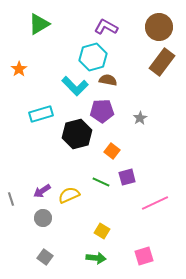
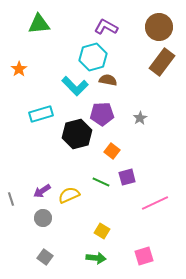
green triangle: rotated 25 degrees clockwise
purple pentagon: moved 3 px down
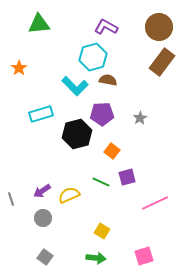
orange star: moved 1 px up
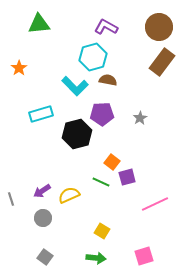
orange square: moved 11 px down
pink line: moved 1 px down
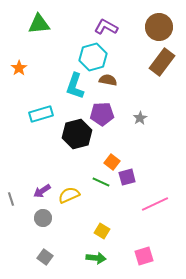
cyan L-shape: rotated 64 degrees clockwise
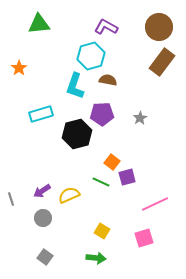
cyan hexagon: moved 2 px left, 1 px up
pink square: moved 18 px up
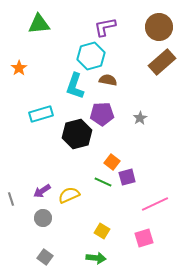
purple L-shape: moved 1 px left; rotated 40 degrees counterclockwise
brown rectangle: rotated 12 degrees clockwise
green line: moved 2 px right
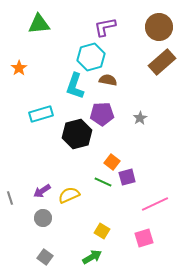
cyan hexagon: moved 1 px down
gray line: moved 1 px left, 1 px up
green arrow: moved 4 px left, 1 px up; rotated 36 degrees counterclockwise
